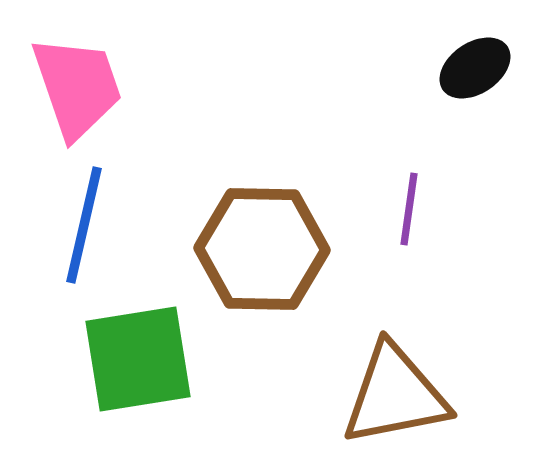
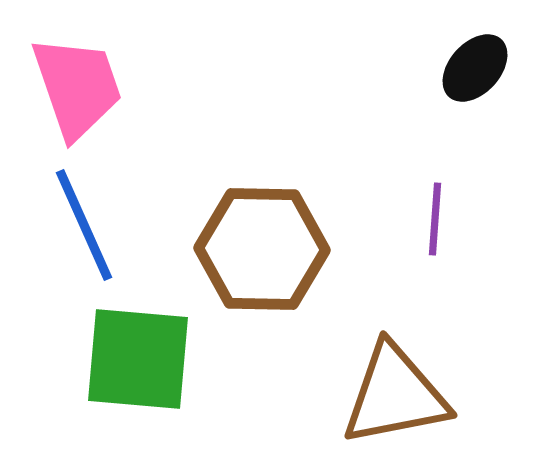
black ellipse: rotated 14 degrees counterclockwise
purple line: moved 26 px right, 10 px down; rotated 4 degrees counterclockwise
blue line: rotated 37 degrees counterclockwise
green square: rotated 14 degrees clockwise
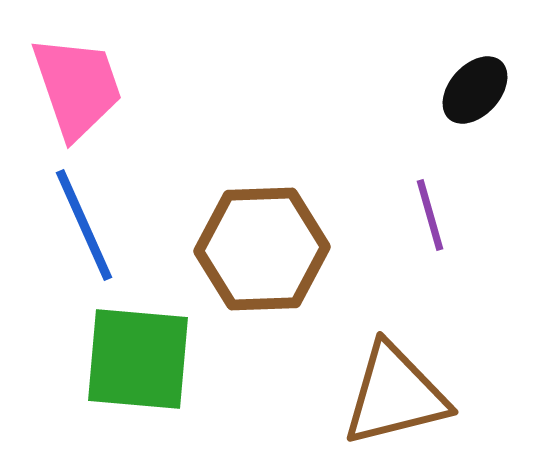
black ellipse: moved 22 px down
purple line: moved 5 px left, 4 px up; rotated 20 degrees counterclockwise
brown hexagon: rotated 3 degrees counterclockwise
brown triangle: rotated 3 degrees counterclockwise
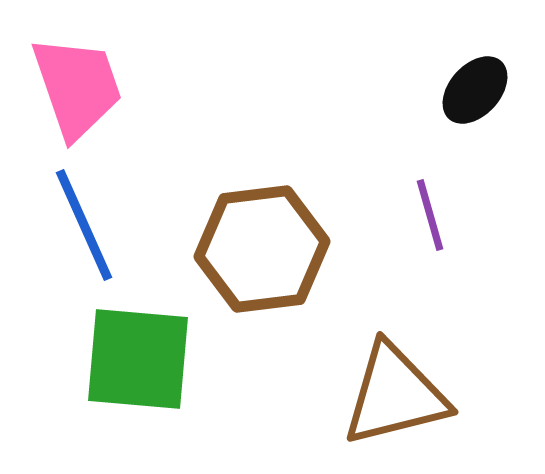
brown hexagon: rotated 5 degrees counterclockwise
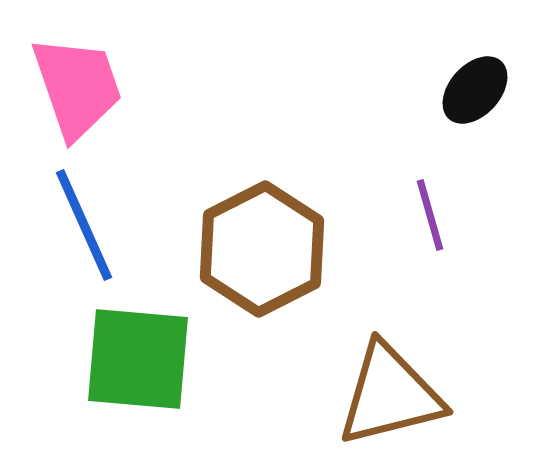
brown hexagon: rotated 20 degrees counterclockwise
brown triangle: moved 5 px left
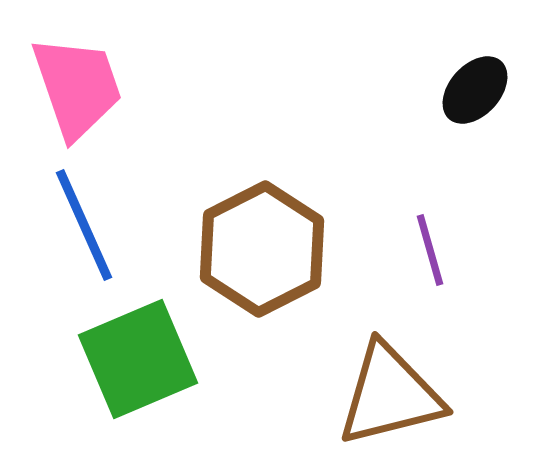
purple line: moved 35 px down
green square: rotated 28 degrees counterclockwise
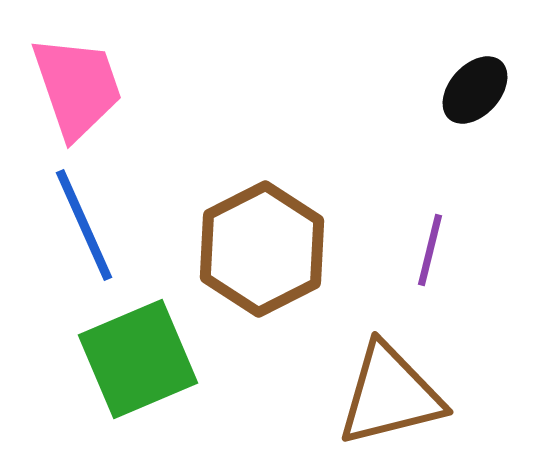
purple line: rotated 30 degrees clockwise
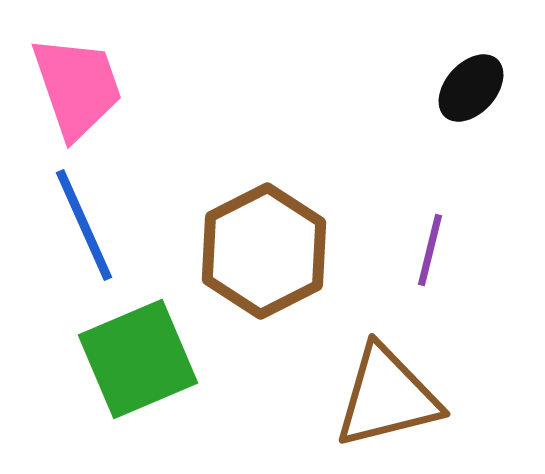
black ellipse: moved 4 px left, 2 px up
brown hexagon: moved 2 px right, 2 px down
brown triangle: moved 3 px left, 2 px down
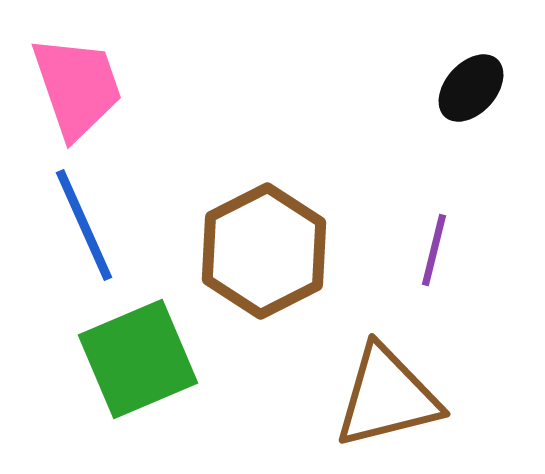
purple line: moved 4 px right
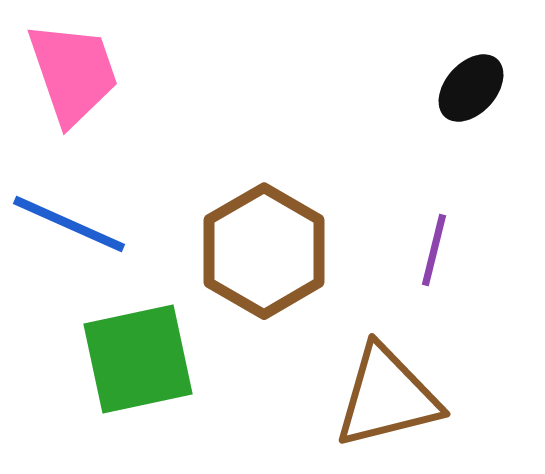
pink trapezoid: moved 4 px left, 14 px up
blue line: moved 15 px left, 1 px up; rotated 42 degrees counterclockwise
brown hexagon: rotated 3 degrees counterclockwise
green square: rotated 11 degrees clockwise
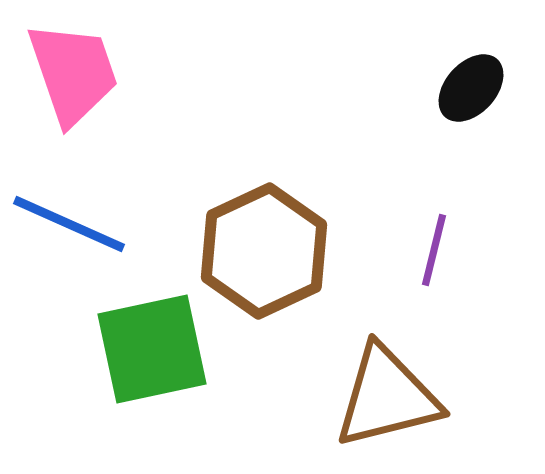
brown hexagon: rotated 5 degrees clockwise
green square: moved 14 px right, 10 px up
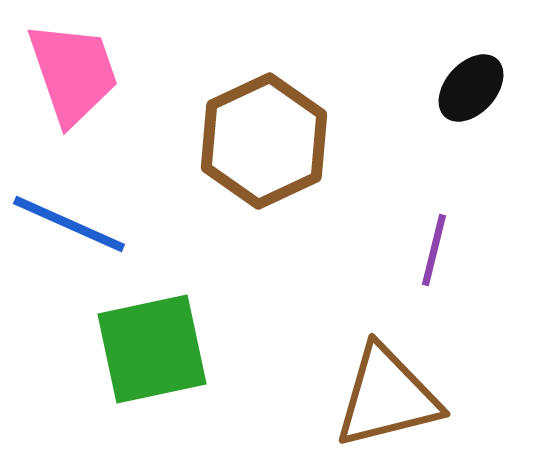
brown hexagon: moved 110 px up
